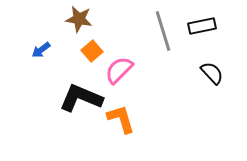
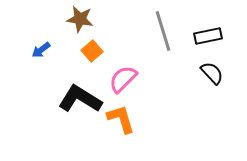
brown star: moved 1 px right
black rectangle: moved 6 px right, 10 px down
pink semicircle: moved 4 px right, 9 px down
black L-shape: moved 1 px left, 1 px down; rotated 9 degrees clockwise
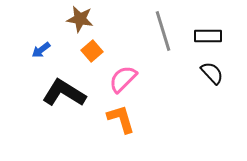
black rectangle: rotated 12 degrees clockwise
black L-shape: moved 16 px left, 6 px up
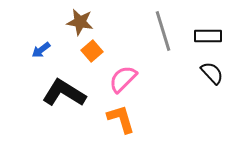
brown star: moved 3 px down
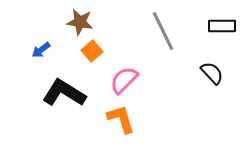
gray line: rotated 9 degrees counterclockwise
black rectangle: moved 14 px right, 10 px up
pink semicircle: moved 1 px right, 1 px down
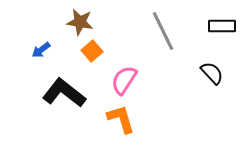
pink semicircle: rotated 12 degrees counterclockwise
black L-shape: rotated 6 degrees clockwise
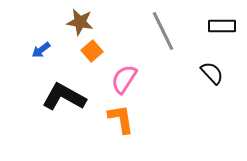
pink semicircle: moved 1 px up
black L-shape: moved 4 px down; rotated 9 degrees counterclockwise
orange L-shape: rotated 8 degrees clockwise
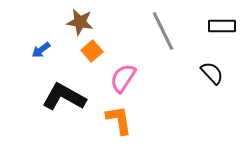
pink semicircle: moved 1 px left, 1 px up
orange L-shape: moved 2 px left, 1 px down
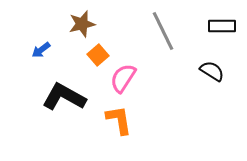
brown star: moved 2 px right, 2 px down; rotated 24 degrees counterclockwise
orange square: moved 6 px right, 4 px down
black semicircle: moved 2 px up; rotated 15 degrees counterclockwise
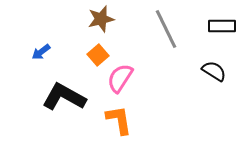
brown star: moved 19 px right, 5 px up
gray line: moved 3 px right, 2 px up
blue arrow: moved 2 px down
black semicircle: moved 2 px right
pink semicircle: moved 3 px left
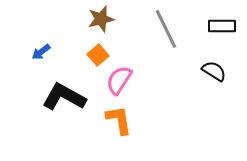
pink semicircle: moved 1 px left, 2 px down
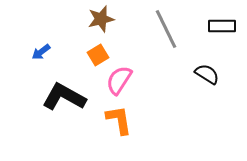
orange square: rotated 10 degrees clockwise
black semicircle: moved 7 px left, 3 px down
